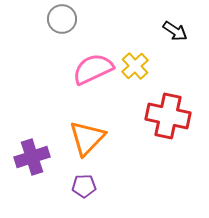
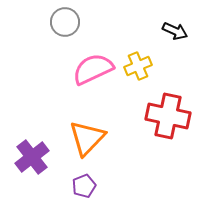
gray circle: moved 3 px right, 3 px down
black arrow: rotated 10 degrees counterclockwise
yellow cross: moved 3 px right; rotated 20 degrees clockwise
purple cross: rotated 20 degrees counterclockwise
purple pentagon: rotated 20 degrees counterclockwise
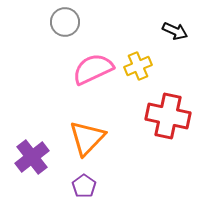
purple pentagon: rotated 15 degrees counterclockwise
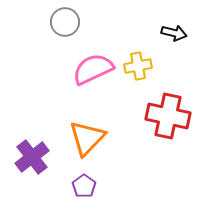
black arrow: moved 1 px left, 2 px down; rotated 10 degrees counterclockwise
yellow cross: rotated 12 degrees clockwise
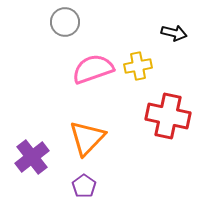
pink semicircle: rotated 6 degrees clockwise
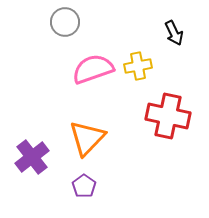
black arrow: rotated 50 degrees clockwise
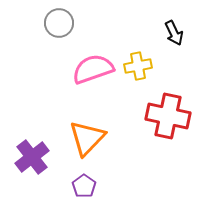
gray circle: moved 6 px left, 1 px down
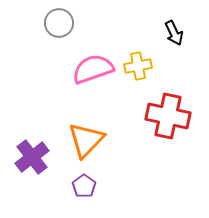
orange triangle: moved 1 px left, 2 px down
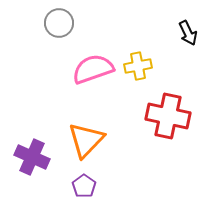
black arrow: moved 14 px right
purple cross: rotated 28 degrees counterclockwise
